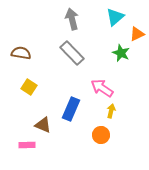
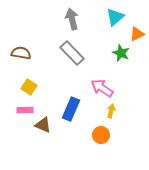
pink rectangle: moved 2 px left, 35 px up
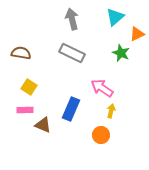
gray rectangle: rotated 20 degrees counterclockwise
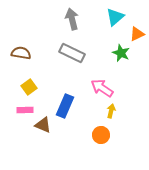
yellow square: rotated 21 degrees clockwise
blue rectangle: moved 6 px left, 3 px up
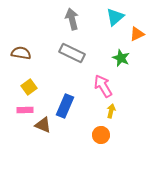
green star: moved 5 px down
pink arrow: moved 1 px right, 2 px up; rotated 25 degrees clockwise
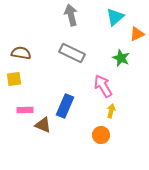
gray arrow: moved 1 px left, 4 px up
yellow square: moved 15 px left, 8 px up; rotated 28 degrees clockwise
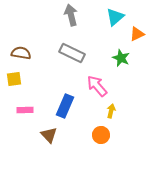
pink arrow: moved 6 px left; rotated 10 degrees counterclockwise
brown triangle: moved 6 px right, 10 px down; rotated 24 degrees clockwise
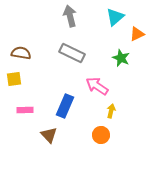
gray arrow: moved 1 px left, 1 px down
pink arrow: rotated 15 degrees counterclockwise
